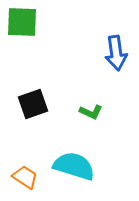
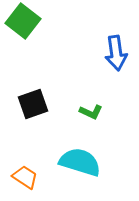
green square: moved 1 px right, 1 px up; rotated 36 degrees clockwise
cyan semicircle: moved 6 px right, 4 px up
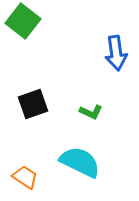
cyan semicircle: rotated 9 degrees clockwise
